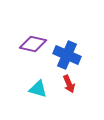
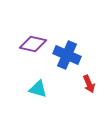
red arrow: moved 20 px right
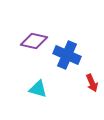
purple diamond: moved 1 px right, 3 px up
red arrow: moved 3 px right, 1 px up
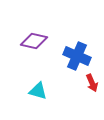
blue cross: moved 10 px right, 1 px down
cyan triangle: moved 2 px down
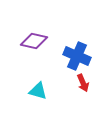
red arrow: moved 9 px left
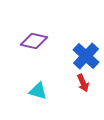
blue cross: moved 9 px right; rotated 20 degrees clockwise
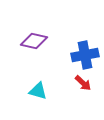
blue cross: moved 1 px left, 1 px up; rotated 36 degrees clockwise
red arrow: rotated 24 degrees counterclockwise
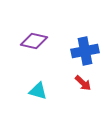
blue cross: moved 4 px up
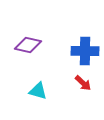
purple diamond: moved 6 px left, 4 px down
blue cross: rotated 12 degrees clockwise
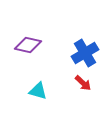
blue cross: moved 2 px down; rotated 32 degrees counterclockwise
